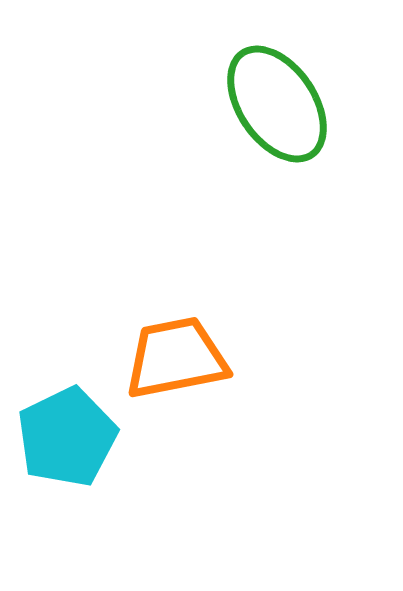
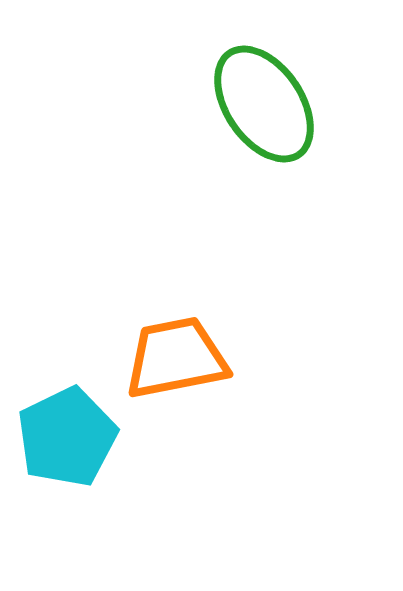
green ellipse: moved 13 px left
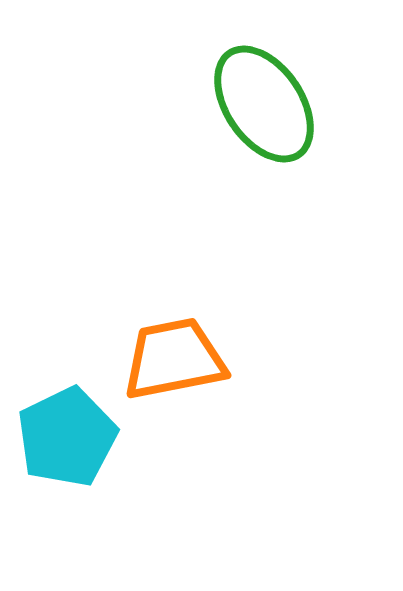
orange trapezoid: moved 2 px left, 1 px down
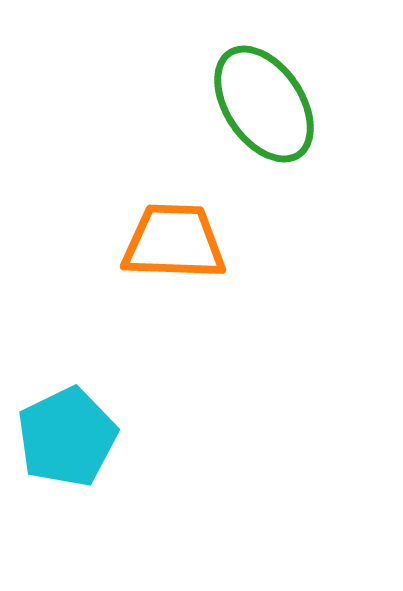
orange trapezoid: moved 117 px up; rotated 13 degrees clockwise
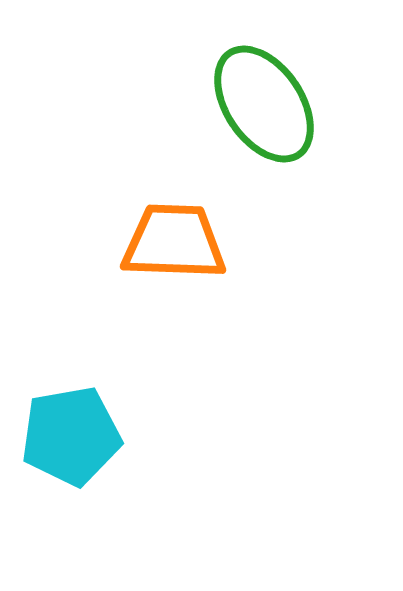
cyan pentagon: moved 4 px right, 1 px up; rotated 16 degrees clockwise
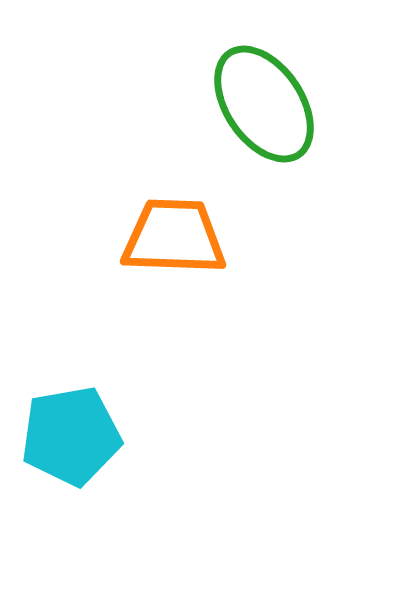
orange trapezoid: moved 5 px up
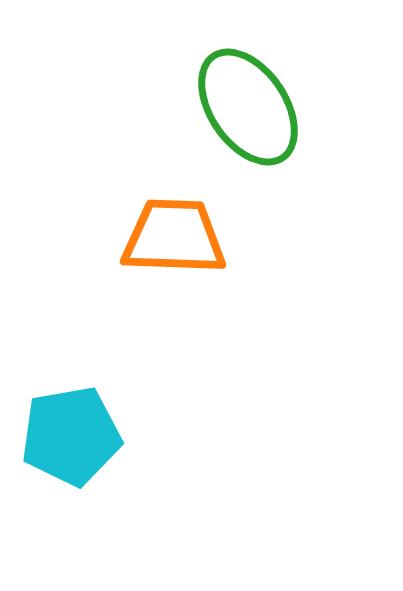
green ellipse: moved 16 px left, 3 px down
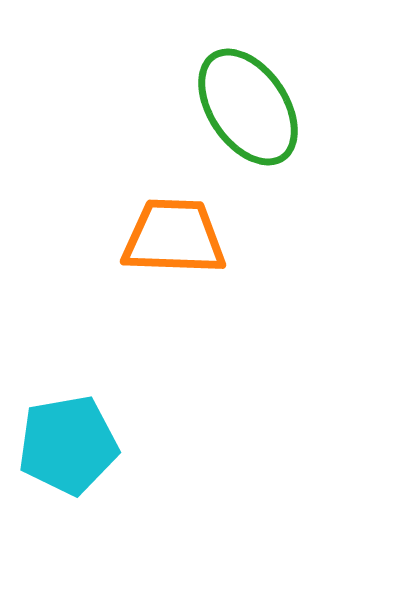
cyan pentagon: moved 3 px left, 9 px down
